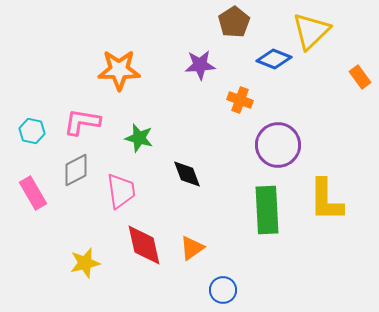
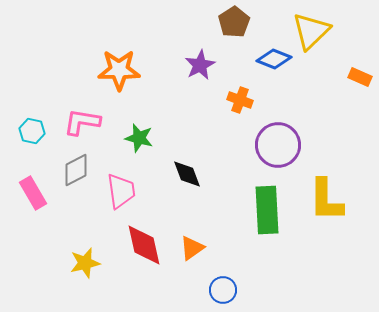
purple star: rotated 24 degrees counterclockwise
orange rectangle: rotated 30 degrees counterclockwise
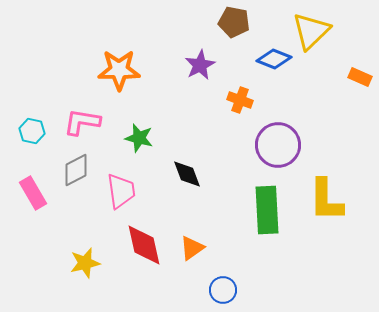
brown pentagon: rotated 28 degrees counterclockwise
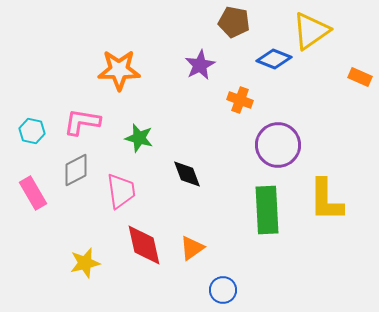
yellow triangle: rotated 9 degrees clockwise
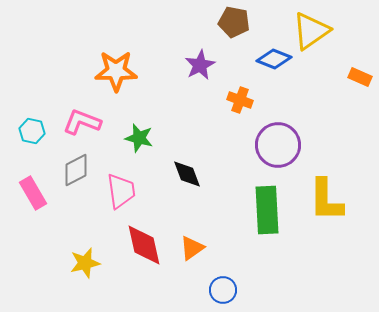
orange star: moved 3 px left, 1 px down
pink L-shape: rotated 12 degrees clockwise
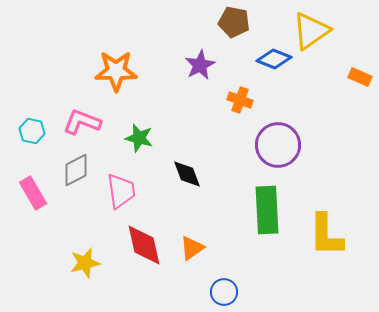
yellow L-shape: moved 35 px down
blue circle: moved 1 px right, 2 px down
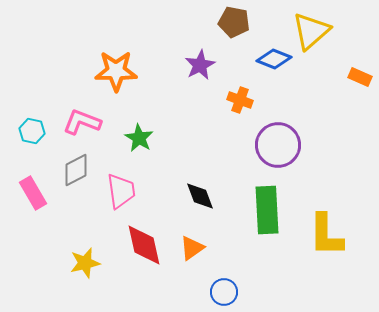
yellow triangle: rotated 6 degrees counterclockwise
green star: rotated 16 degrees clockwise
black diamond: moved 13 px right, 22 px down
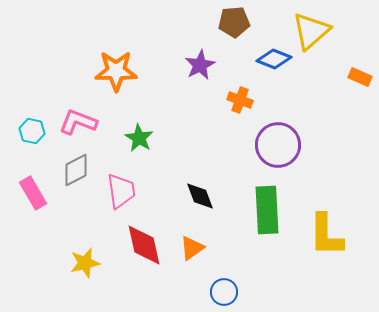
brown pentagon: rotated 16 degrees counterclockwise
pink L-shape: moved 4 px left
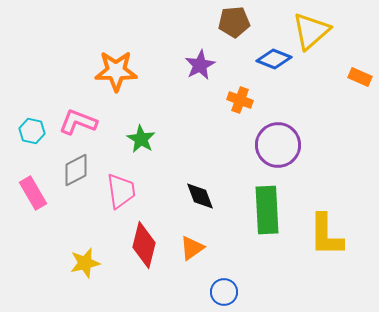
green star: moved 2 px right, 1 px down
red diamond: rotated 27 degrees clockwise
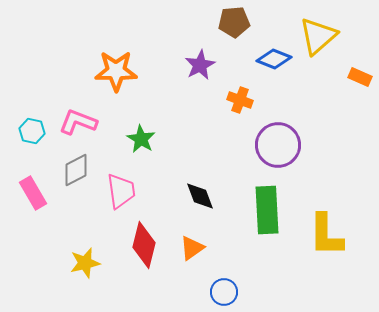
yellow triangle: moved 7 px right, 5 px down
